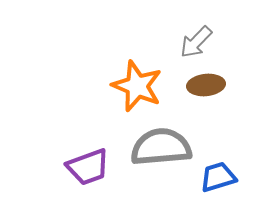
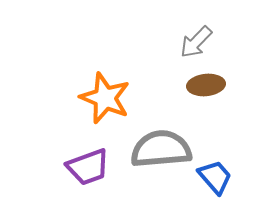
orange star: moved 32 px left, 12 px down
gray semicircle: moved 2 px down
blue trapezoid: moved 3 px left; rotated 66 degrees clockwise
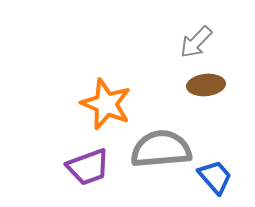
orange star: moved 1 px right, 6 px down
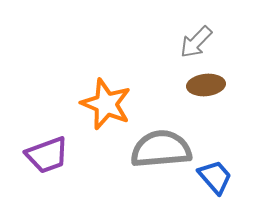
purple trapezoid: moved 41 px left, 12 px up
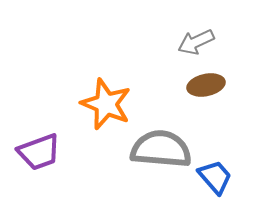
gray arrow: rotated 21 degrees clockwise
brown ellipse: rotated 6 degrees counterclockwise
gray semicircle: rotated 10 degrees clockwise
purple trapezoid: moved 8 px left, 3 px up
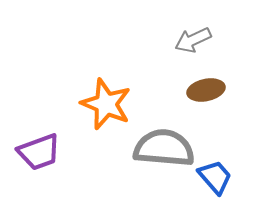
gray arrow: moved 3 px left, 2 px up
brown ellipse: moved 5 px down
gray semicircle: moved 3 px right, 1 px up
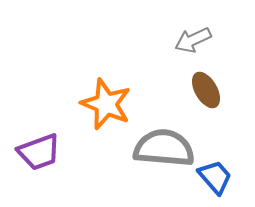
brown ellipse: rotated 72 degrees clockwise
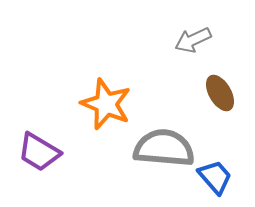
brown ellipse: moved 14 px right, 3 px down
purple trapezoid: rotated 51 degrees clockwise
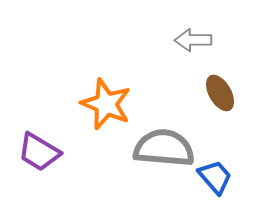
gray arrow: rotated 24 degrees clockwise
